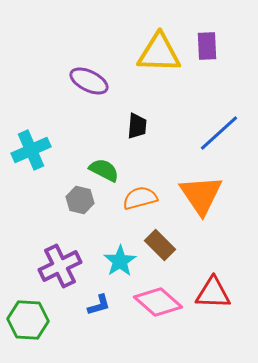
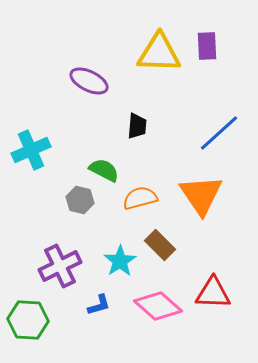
pink diamond: moved 4 px down
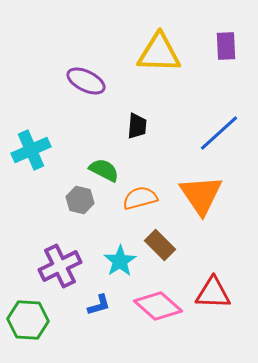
purple rectangle: moved 19 px right
purple ellipse: moved 3 px left
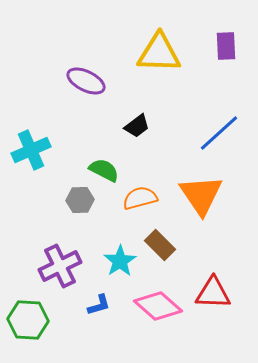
black trapezoid: rotated 48 degrees clockwise
gray hexagon: rotated 16 degrees counterclockwise
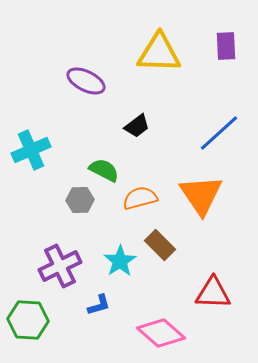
pink diamond: moved 3 px right, 27 px down
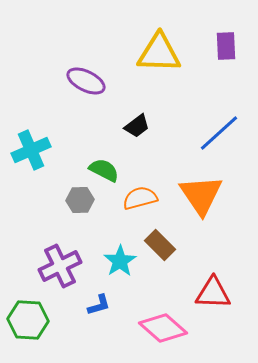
pink diamond: moved 2 px right, 5 px up
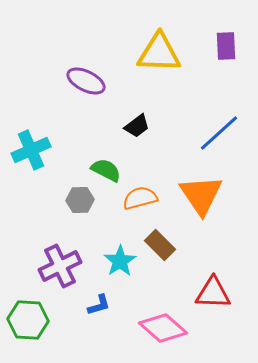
green semicircle: moved 2 px right
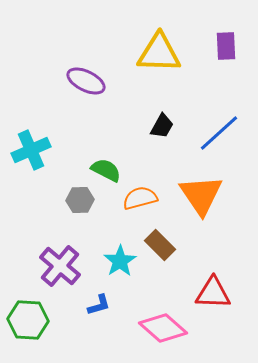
black trapezoid: moved 25 px right; rotated 24 degrees counterclockwise
purple cross: rotated 24 degrees counterclockwise
